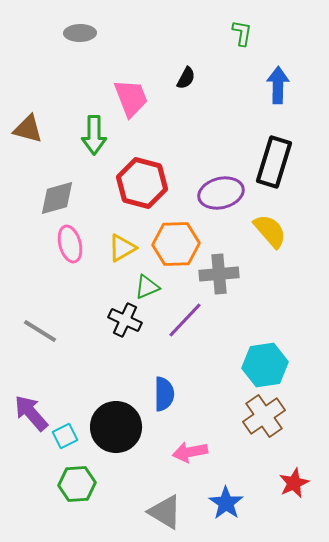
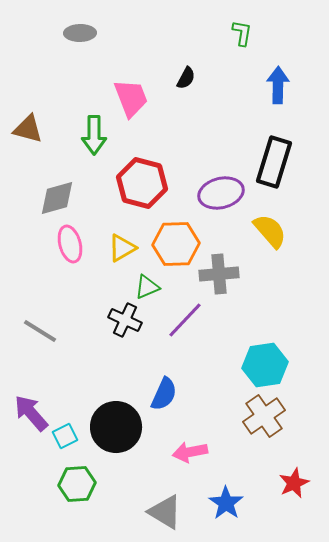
blue semicircle: rotated 24 degrees clockwise
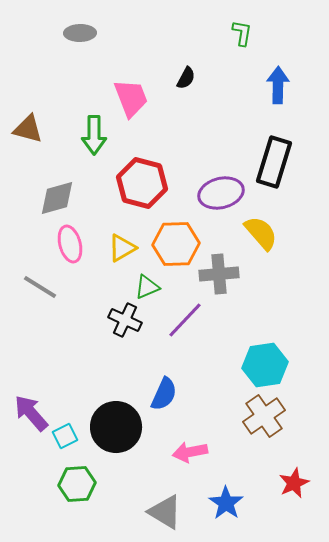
yellow semicircle: moved 9 px left, 2 px down
gray line: moved 44 px up
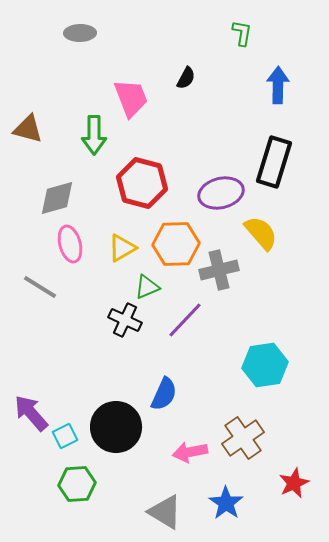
gray cross: moved 4 px up; rotated 9 degrees counterclockwise
brown cross: moved 21 px left, 22 px down
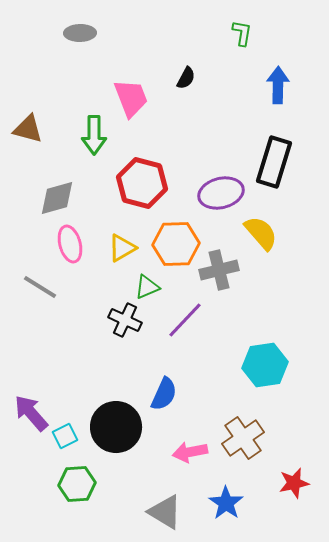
red star: rotated 12 degrees clockwise
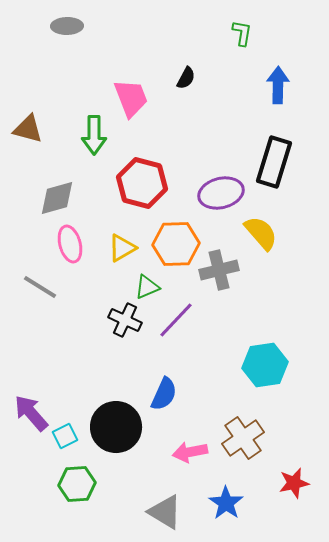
gray ellipse: moved 13 px left, 7 px up
purple line: moved 9 px left
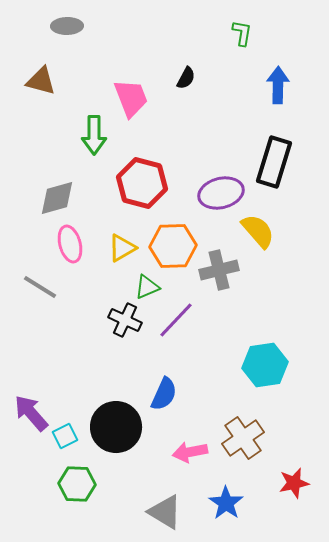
brown triangle: moved 13 px right, 48 px up
yellow semicircle: moved 3 px left, 2 px up
orange hexagon: moved 3 px left, 2 px down
green hexagon: rotated 6 degrees clockwise
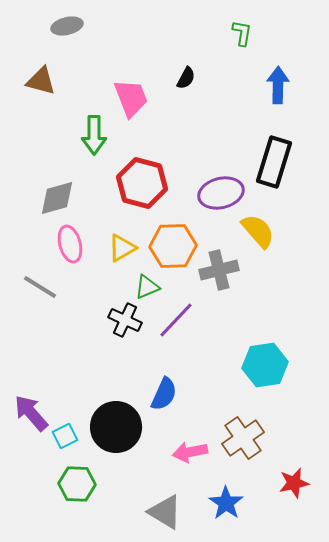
gray ellipse: rotated 12 degrees counterclockwise
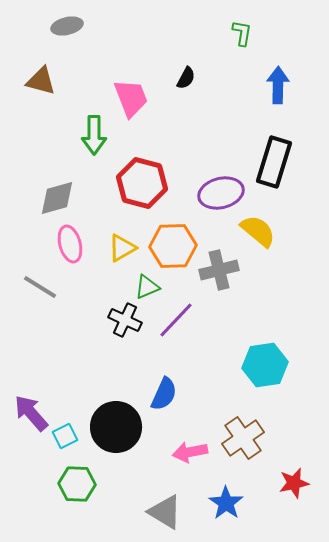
yellow semicircle: rotated 9 degrees counterclockwise
